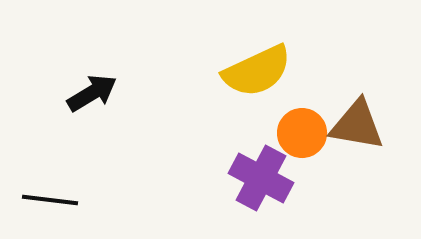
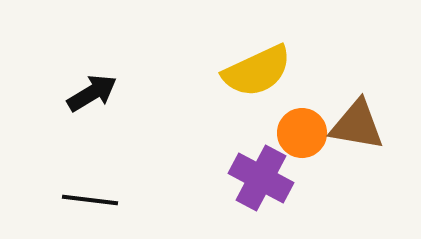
black line: moved 40 px right
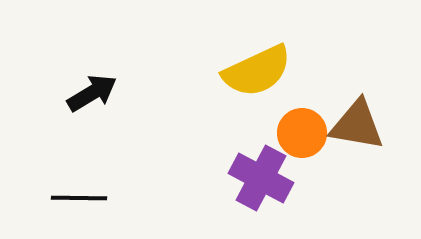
black line: moved 11 px left, 2 px up; rotated 6 degrees counterclockwise
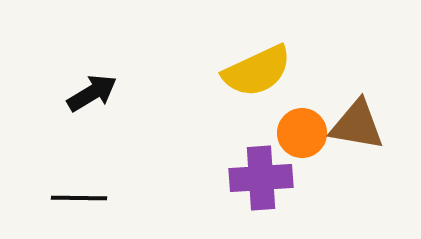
purple cross: rotated 32 degrees counterclockwise
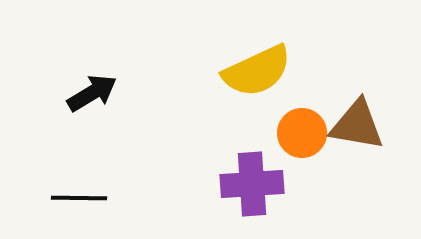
purple cross: moved 9 px left, 6 px down
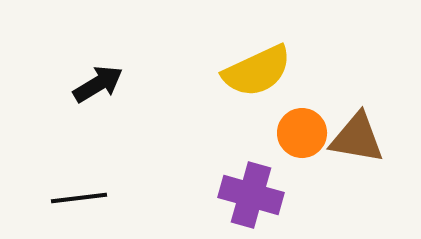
black arrow: moved 6 px right, 9 px up
brown triangle: moved 13 px down
purple cross: moved 1 px left, 11 px down; rotated 20 degrees clockwise
black line: rotated 8 degrees counterclockwise
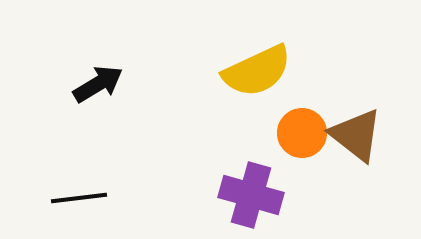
brown triangle: moved 1 px left, 3 px up; rotated 28 degrees clockwise
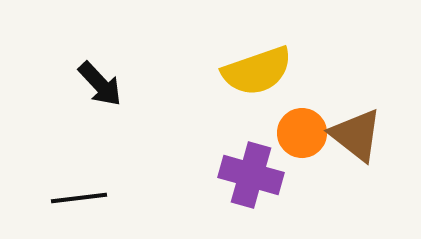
yellow semicircle: rotated 6 degrees clockwise
black arrow: moved 2 px right; rotated 78 degrees clockwise
purple cross: moved 20 px up
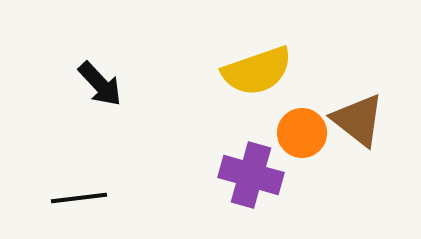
brown triangle: moved 2 px right, 15 px up
